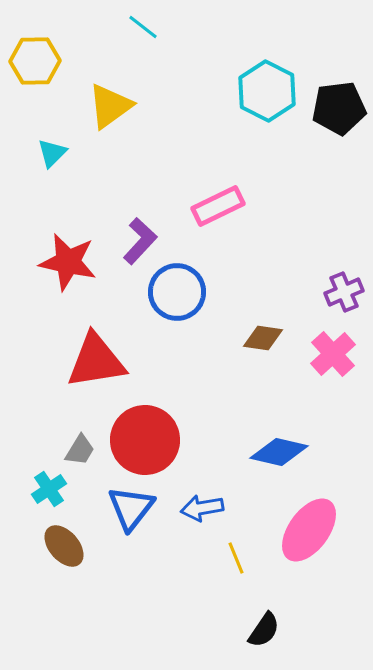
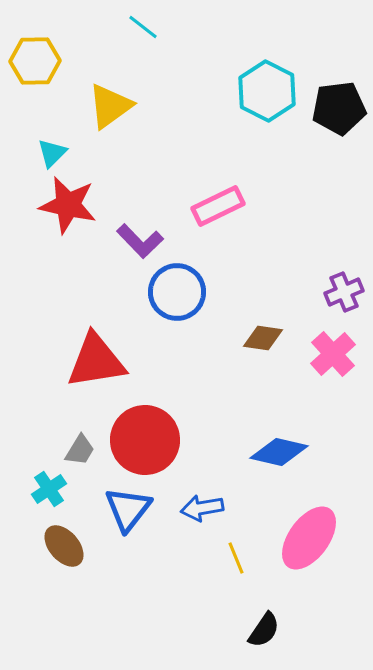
purple L-shape: rotated 93 degrees clockwise
red star: moved 57 px up
blue triangle: moved 3 px left, 1 px down
pink ellipse: moved 8 px down
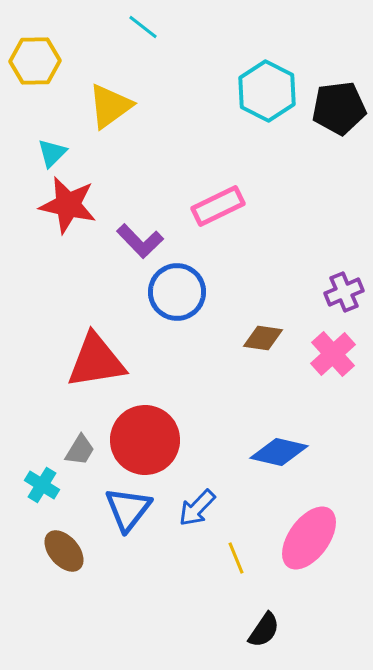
cyan cross: moved 7 px left, 4 px up; rotated 24 degrees counterclockwise
blue arrow: moved 5 px left; rotated 36 degrees counterclockwise
brown ellipse: moved 5 px down
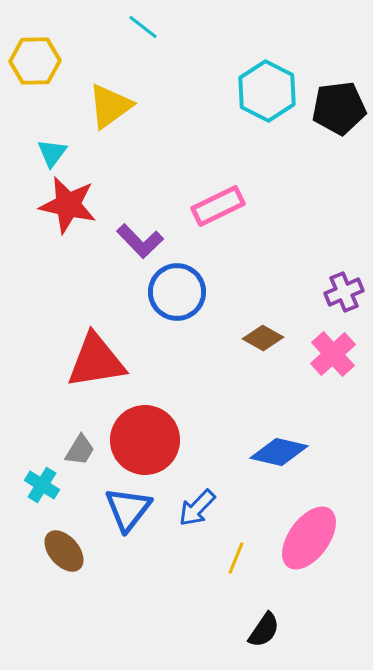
cyan triangle: rotated 8 degrees counterclockwise
brown diamond: rotated 21 degrees clockwise
yellow line: rotated 44 degrees clockwise
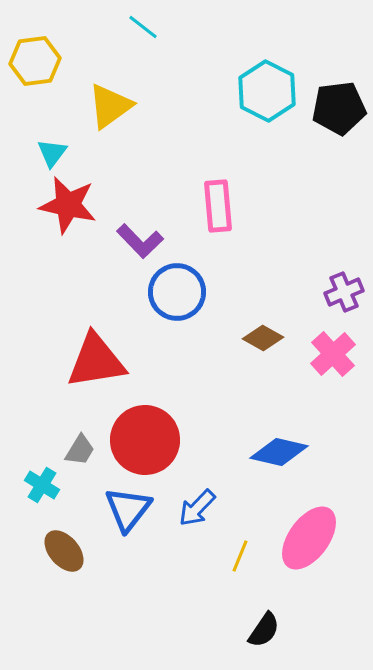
yellow hexagon: rotated 6 degrees counterclockwise
pink rectangle: rotated 69 degrees counterclockwise
yellow line: moved 4 px right, 2 px up
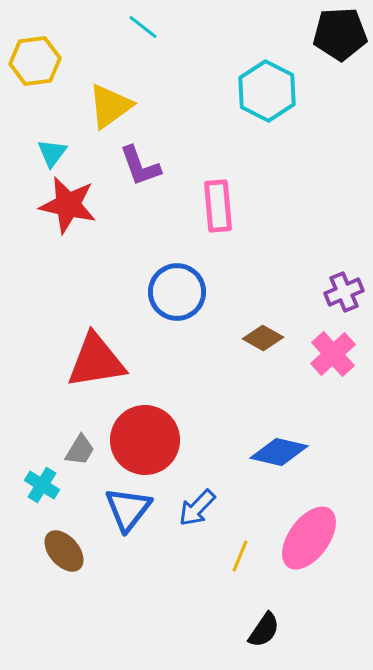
black pentagon: moved 1 px right, 74 px up; rotated 4 degrees clockwise
purple L-shape: moved 75 px up; rotated 24 degrees clockwise
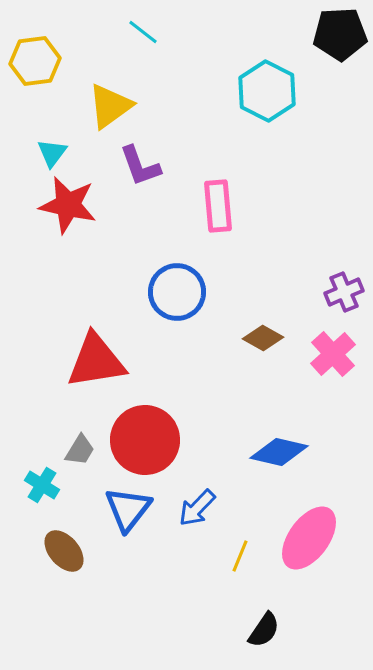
cyan line: moved 5 px down
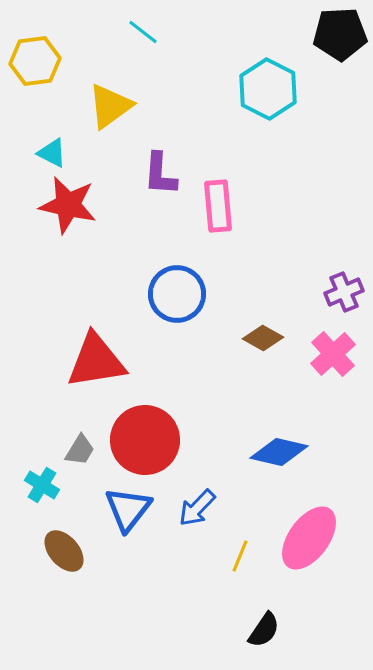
cyan hexagon: moved 1 px right, 2 px up
cyan triangle: rotated 40 degrees counterclockwise
purple L-shape: moved 20 px right, 8 px down; rotated 24 degrees clockwise
blue circle: moved 2 px down
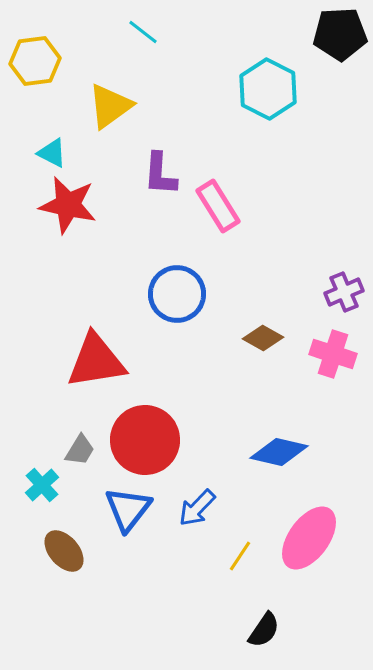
pink rectangle: rotated 27 degrees counterclockwise
pink cross: rotated 30 degrees counterclockwise
cyan cross: rotated 16 degrees clockwise
yellow line: rotated 12 degrees clockwise
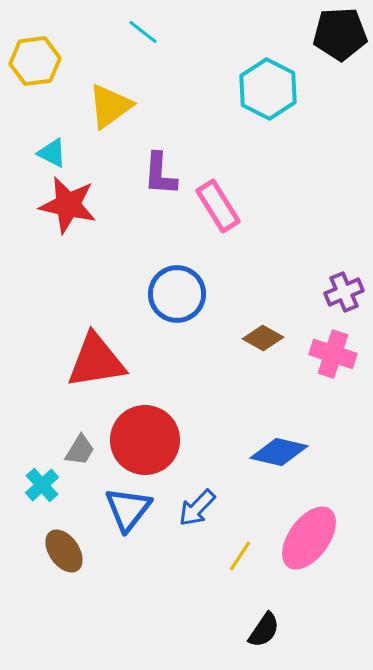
brown ellipse: rotated 6 degrees clockwise
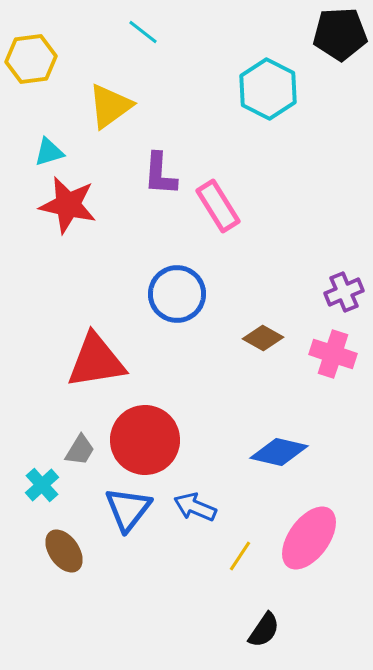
yellow hexagon: moved 4 px left, 2 px up
cyan triangle: moved 3 px left, 1 px up; rotated 44 degrees counterclockwise
blue arrow: moved 2 px left, 1 px up; rotated 69 degrees clockwise
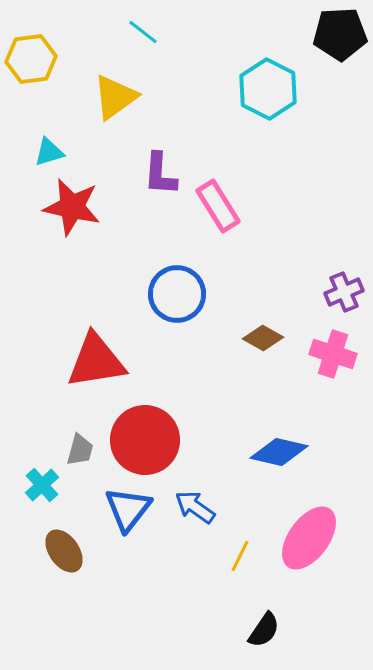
yellow triangle: moved 5 px right, 9 px up
red star: moved 4 px right, 2 px down
gray trapezoid: rotated 16 degrees counterclockwise
blue arrow: rotated 12 degrees clockwise
yellow line: rotated 8 degrees counterclockwise
